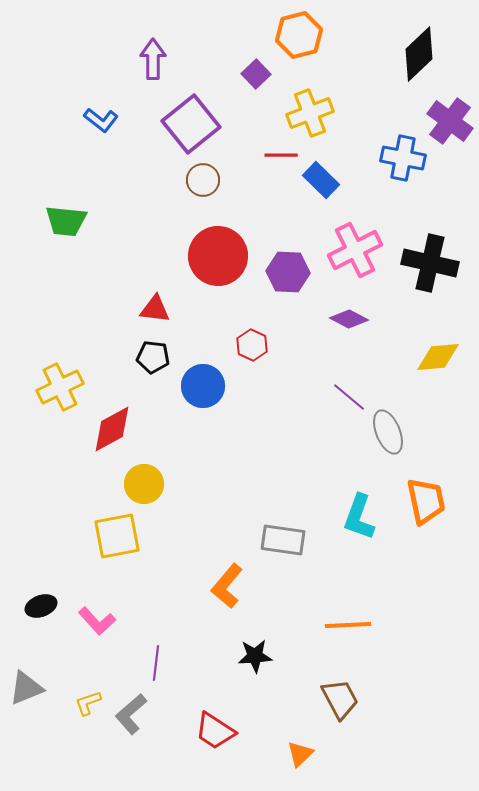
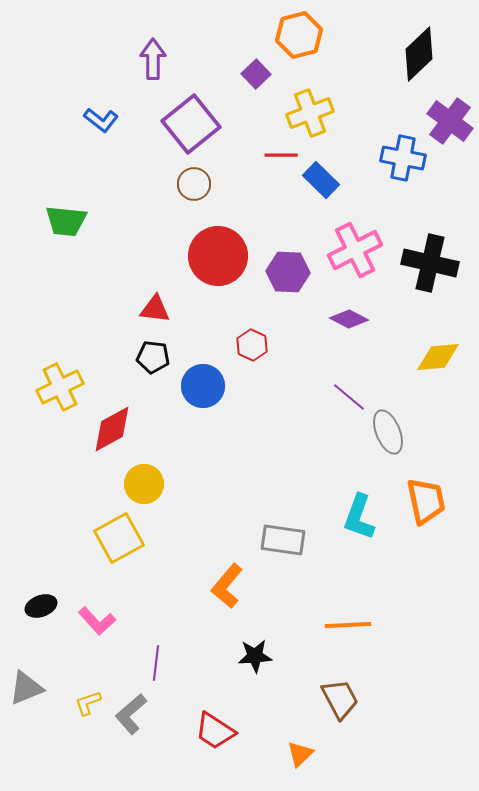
brown circle at (203, 180): moved 9 px left, 4 px down
yellow square at (117, 536): moved 2 px right, 2 px down; rotated 18 degrees counterclockwise
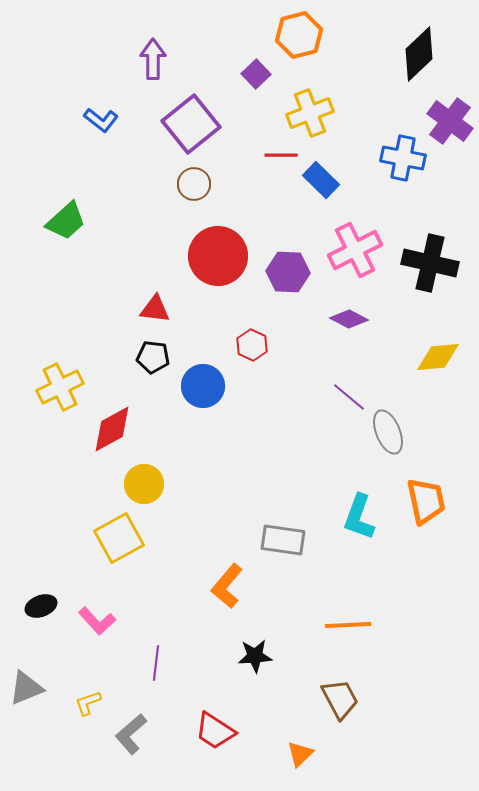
green trapezoid at (66, 221): rotated 48 degrees counterclockwise
gray L-shape at (131, 714): moved 20 px down
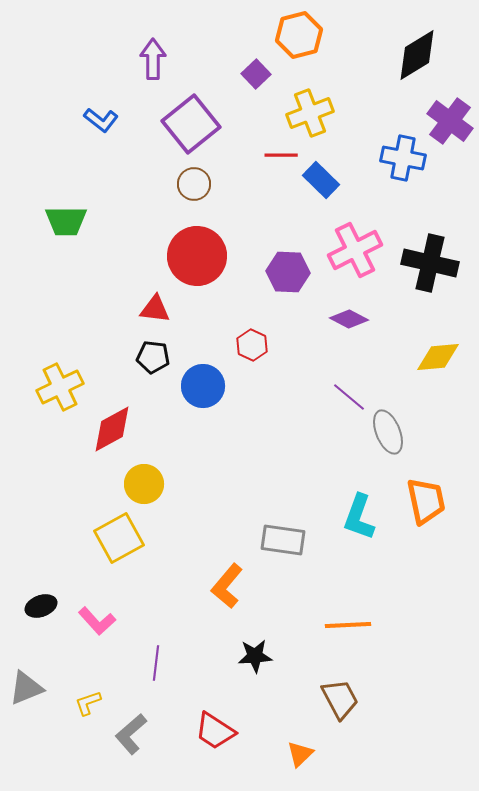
black diamond at (419, 54): moved 2 px left, 1 px down; rotated 12 degrees clockwise
green trapezoid at (66, 221): rotated 42 degrees clockwise
red circle at (218, 256): moved 21 px left
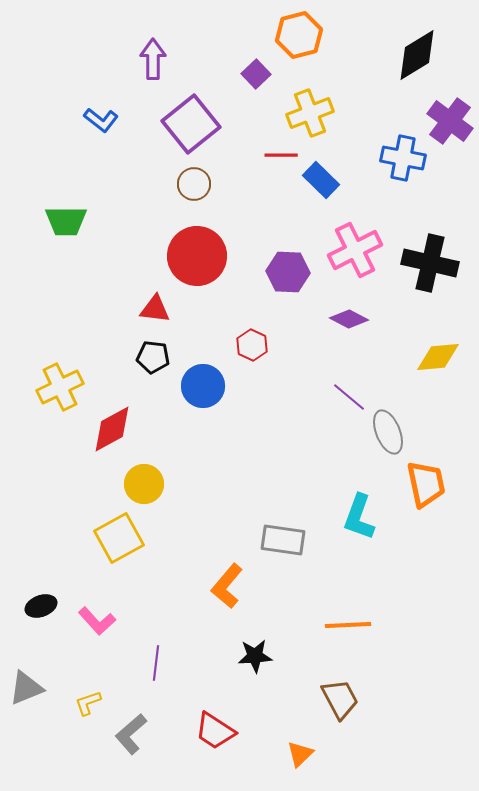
orange trapezoid at (426, 501): moved 17 px up
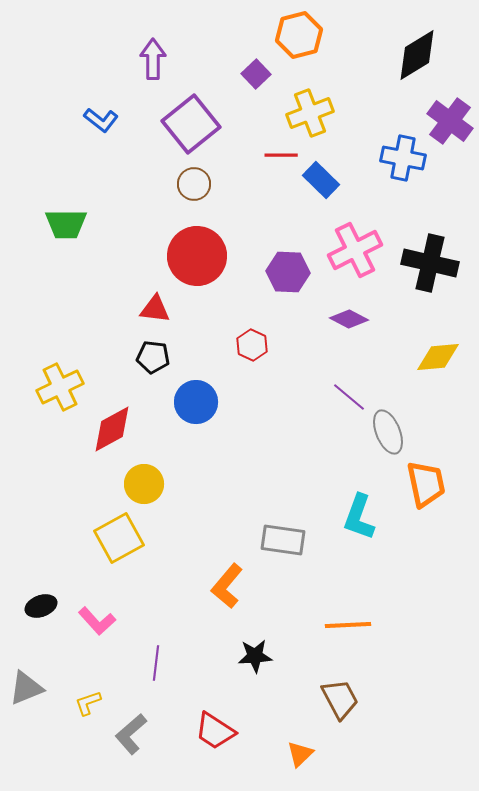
green trapezoid at (66, 221): moved 3 px down
blue circle at (203, 386): moved 7 px left, 16 px down
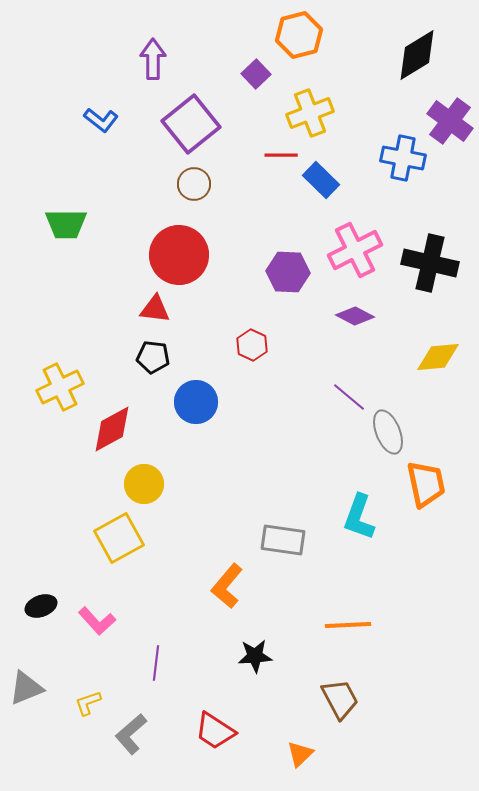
red circle at (197, 256): moved 18 px left, 1 px up
purple diamond at (349, 319): moved 6 px right, 3 px up
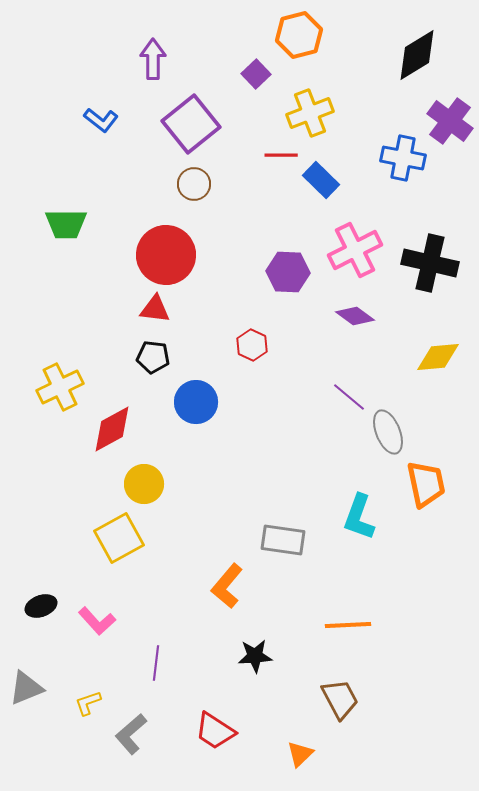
red circle at (179, 255): moved 13 px left
purple diamond at (355, 316): rotated 9 degrees clockwise
